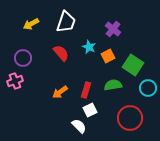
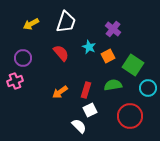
red circle: moved 2 px up
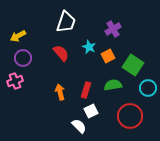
yellow arrow: moved 13 px left, 12 px down
purple cross: rotated 21 degrees clockwise
orange arrow: rotated 112 degrees clockwise
white square: moved 1 px right, 1 px down
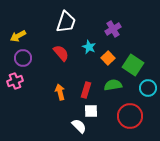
orange square: moved 2 px down; rotated 16 degrees counterclockwise
white square: rotated 24 degrees clockwise
